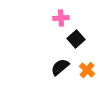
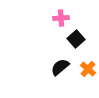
orange cross: moved 1 px right, 1 px up
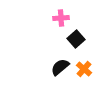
orange cross: moved 4 px left
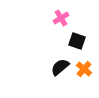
pink cross: rotated 28 degrees counterclockwise
black square: moved 1 px right, 2 px down; rotated 30 degrees counterclockwise
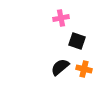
pink cross: rotated 21 degrees clockwise
orange cross: rotated 28 degrees counterclockwise
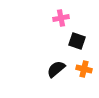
black semicircle: moved 4 px left, 2 px down
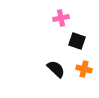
black semicircle: rotated 84 degrees clockwise
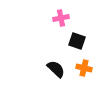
orange cross: moved 1 px up
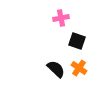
orange cross: moved 5 px left; rotated 21 degrees clockwise
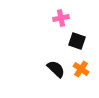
orange cross: moved 2 px right, 1 px down
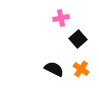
black square: moved 1 px right, 2 px up; rotated 30 degrees clockwise
black semicircle: moved 2 px left; rotated 18 degrees counterclockwise
